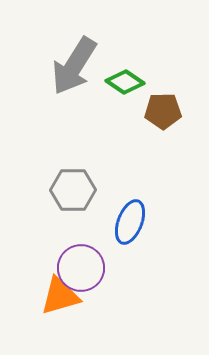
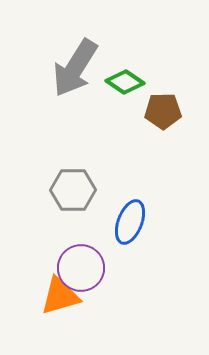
gray arrow: moved 1 px right, 2 px down
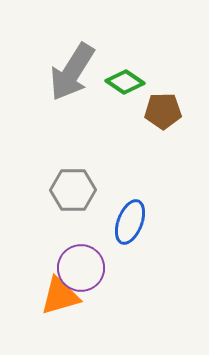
gray arrow: moved 3 px left, 4 px down
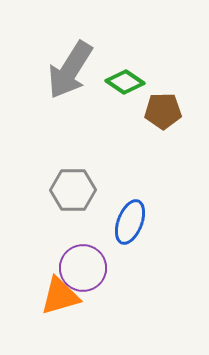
gray arrow: moved 2 px left, 2 px up
purple circle: moved 2 px right
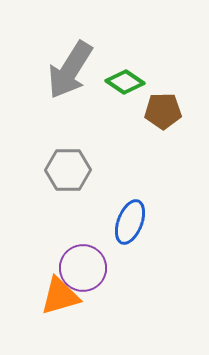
gray hexagon: moved 5 px left, 20 px up
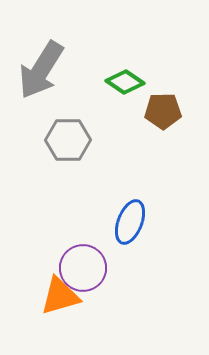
gray arrow: moved 29 px left
gray hexagon: moved 30 px up
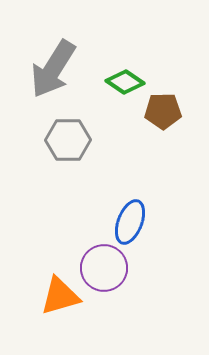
gray arrow: moved 12 px right, 1 px up
purple circle: moved 21 px right
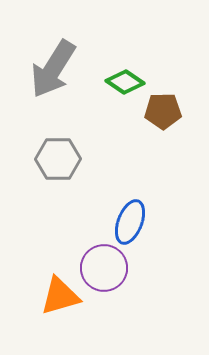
gray hexagon: moved 10 px left, 19 px down
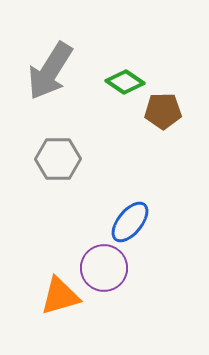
gray arrow: moved 3 px left, 2 px down
blue ellipse: rotated 18 degrees clockwise
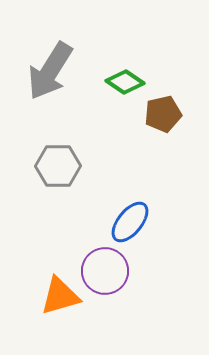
brown pentagon: moved 3 px down; rotated 12 degrees counterclockwise
gray hexagon: moved 7 px down
purple circle: moved 1 px right, 3 px down
